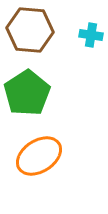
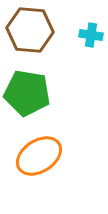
green pentagon: rotated 30 degrees counterclockwise
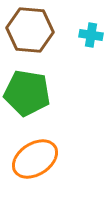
orange ellipse: moved 4 px left, 3 px down
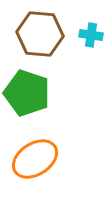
brown hexagon: moved 10 px right, 4 px down
green pentagon: rotated 9 degrees clockwise
